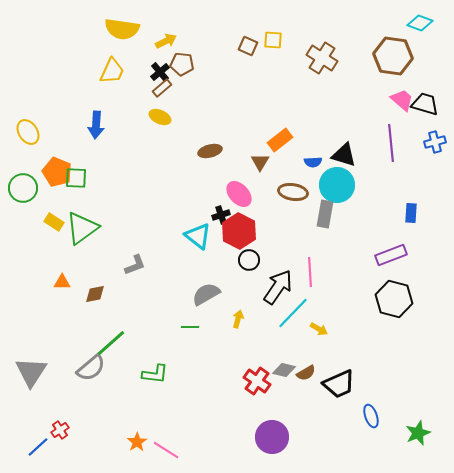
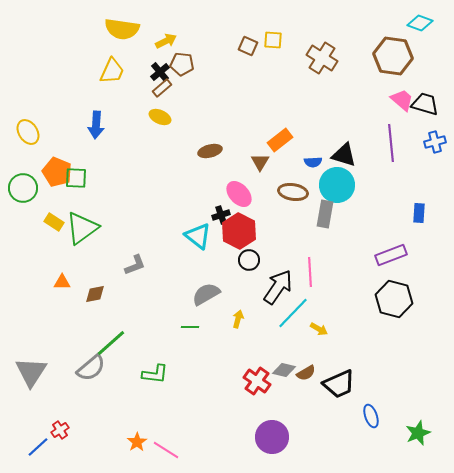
blue rectangle at (411, 213): moved 8 px right
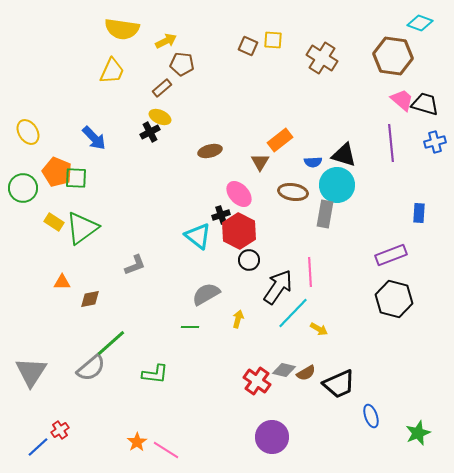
black cross at (160, 72): moved 10 px left, 60 px down; rotated 12 degrees clockwise
blue arrow at (96, 125): moved 2 px left, 13 px down; rotated 48 degrees counterclockwise
brown diamond at (95, 294): moved 5 px left, 5 px down
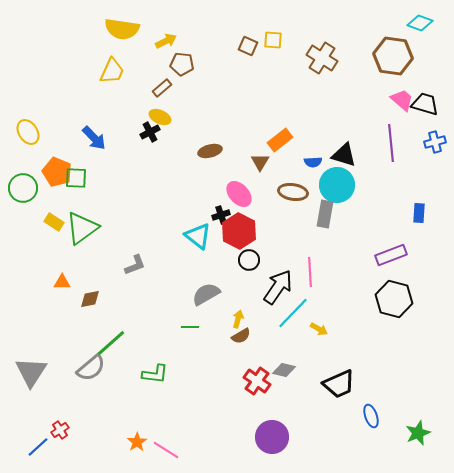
brown semicircle at (306, 373): moved 65 px left, 37 px up
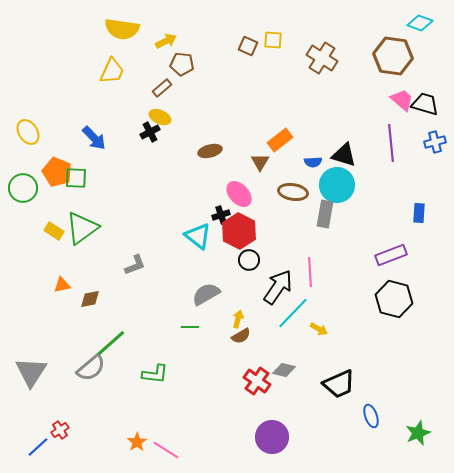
yellow rectangle at (54, 222): moved 9 px down
orange triangle at (62, 282): moved 3 px down; rotated 12 degrees counterclockwise
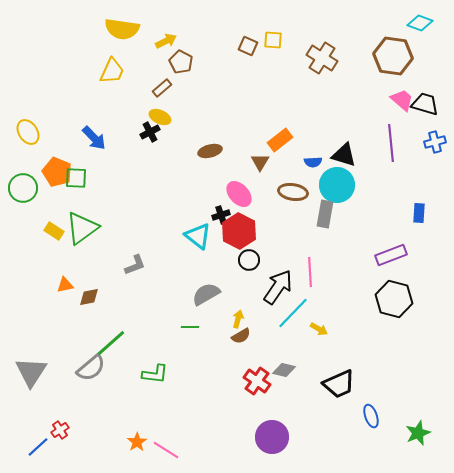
brown pentagon at (182, 64): moved 1 px left, 2 px up; rotated 20 degrees clockwise
orange triangle at (62, 285): moved 3 px right
brown diamond at (90, 299): moved 1 px left, 2 px up
